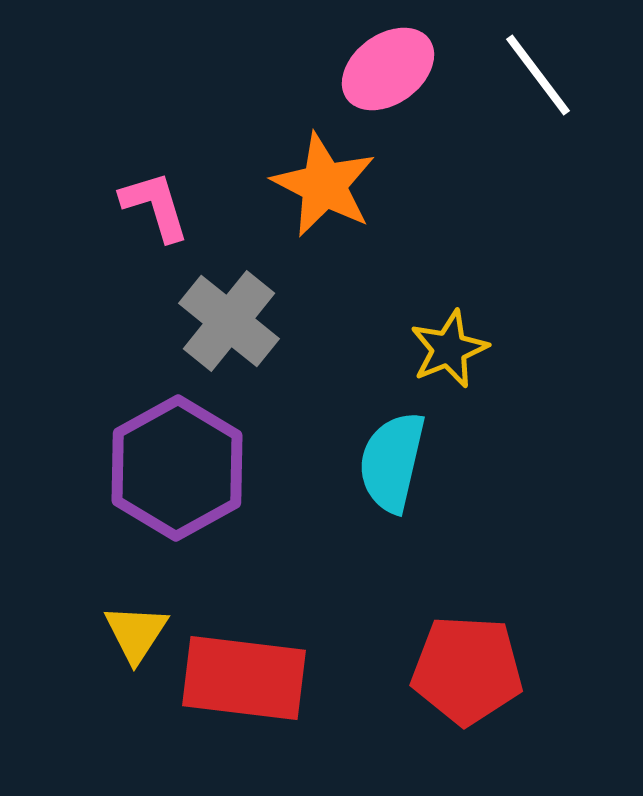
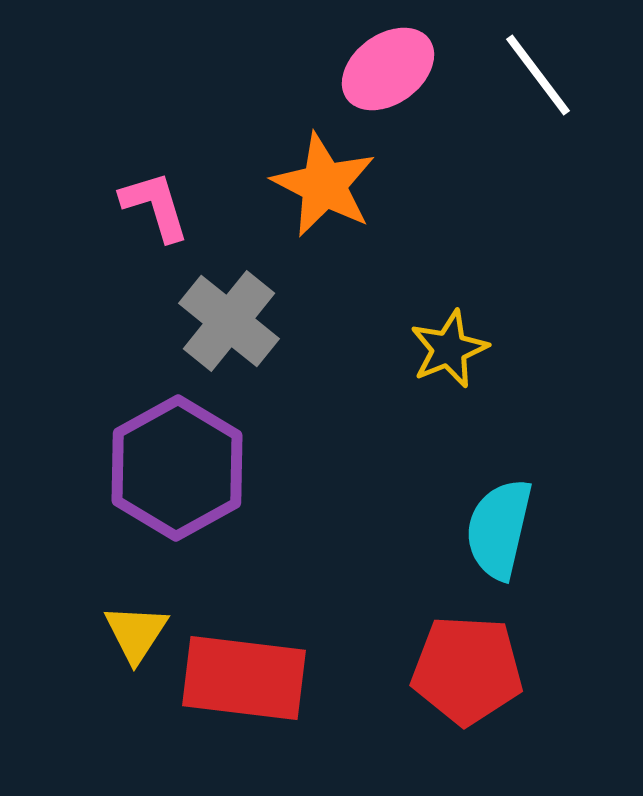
cyan semicircle: moved 107 px right, 67 px down
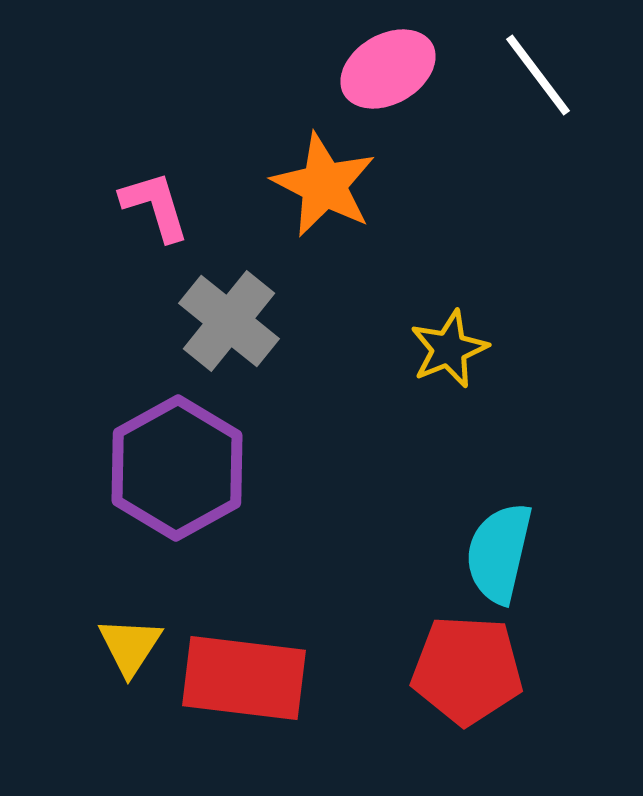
pink ellipse: rotated 6 degrees clockwise
cyan semicircle: moved 24 px down
yellow triangle: moved 6 px left, 13 px down
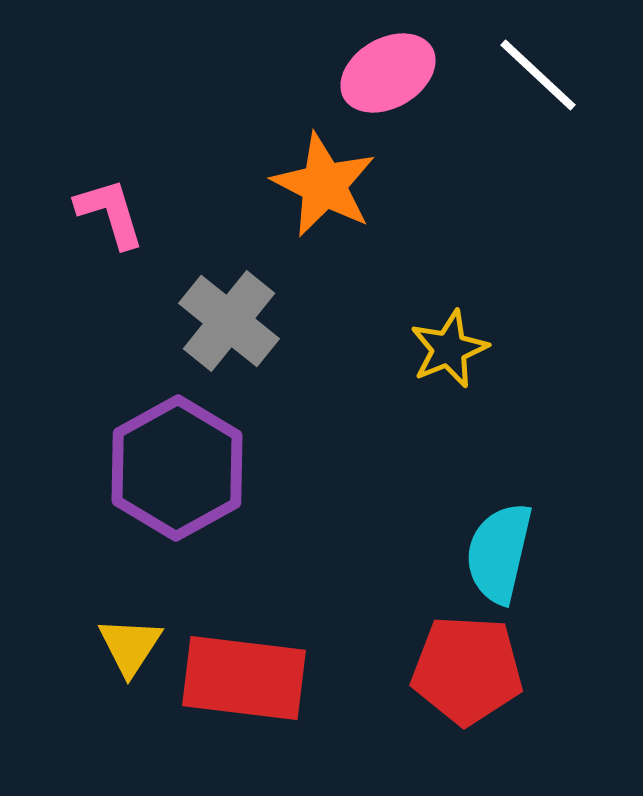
pink ellipse: moved 4 px down
white line: rotated 10 degrees counterclockwise
pink L-shape: moved 45 px left, 7 px down
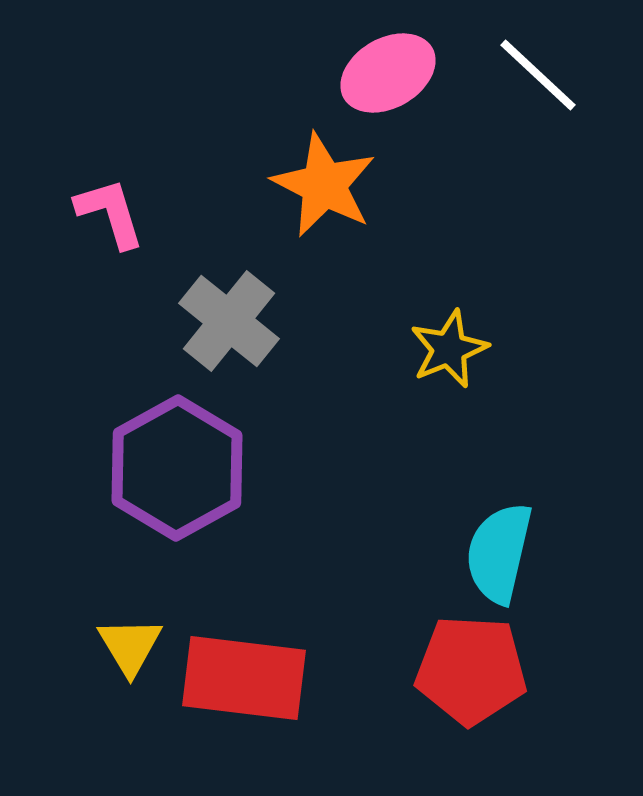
yellow triangle: rotated 4 degrees counterclockwise
red pentagon: moved 4 px right
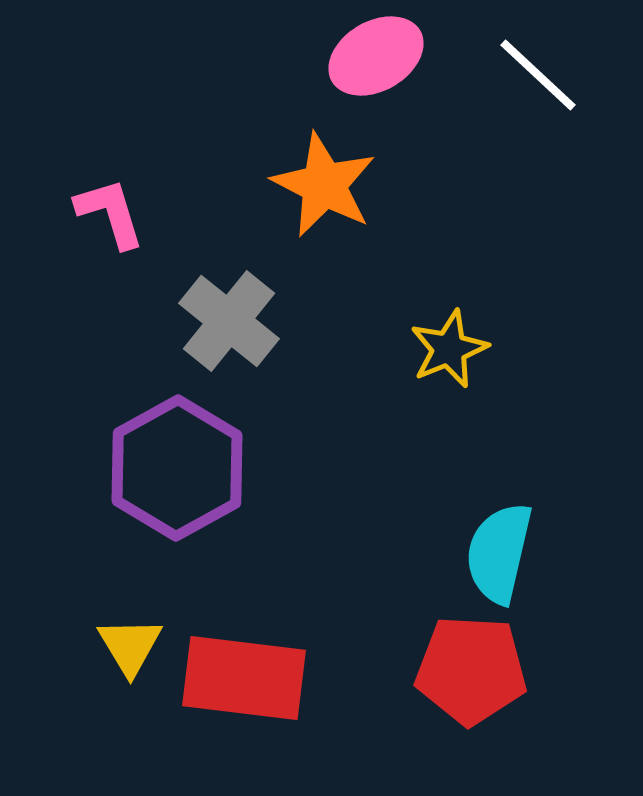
pink ellipse: moved 12 px left, 17 px up
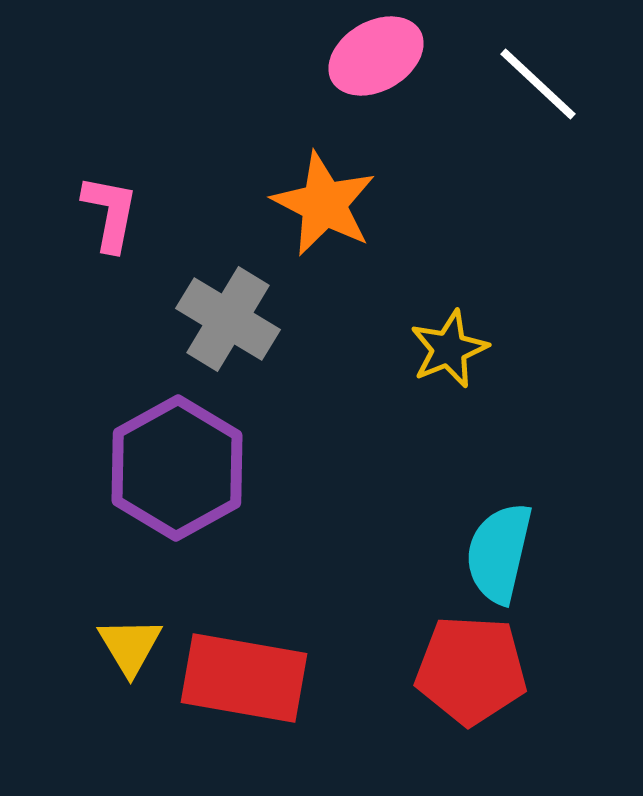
white line: moved 9 px down
orange star: moved 19 px down
pink L-shape: rotated 28 degrees clockwise
gray cross: moved 1 px left, 2 px up; rotated 8 degrees counterclockwise
red rectangle: rotated 3 degrees clockwise
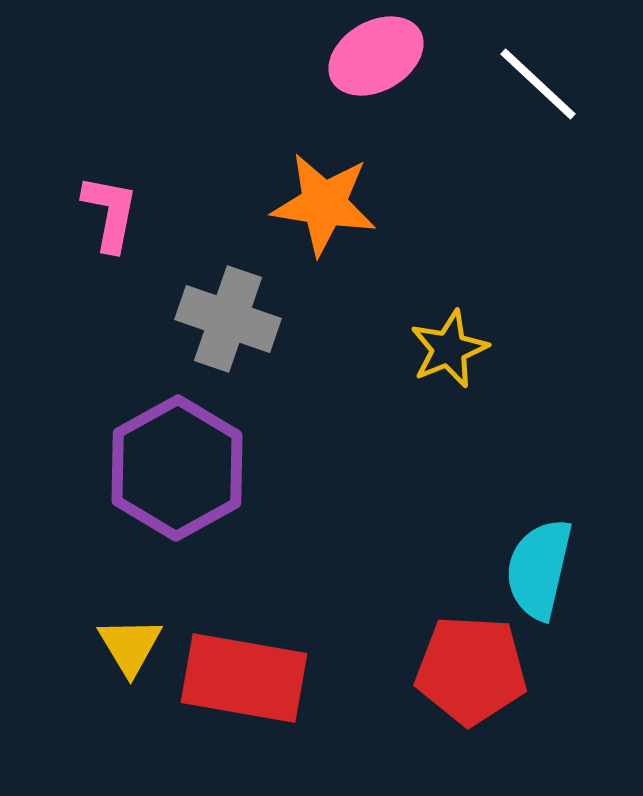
orange star: rotated 18 degrees counterclockwise
gray cross: rotated 12 degrees counterclockwise
cyan semicircle: moved 40 px right, 16 px down
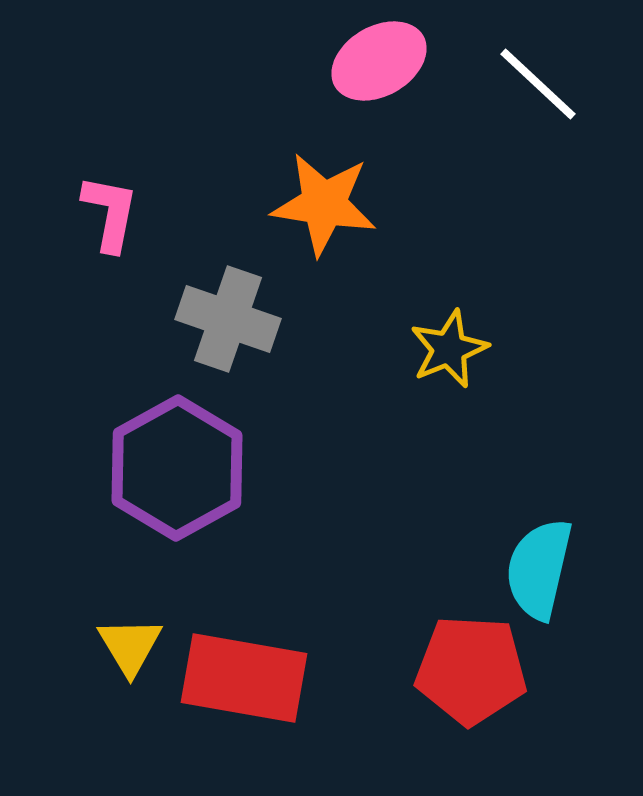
pink ellipse: moved 3 px right, 5 px down
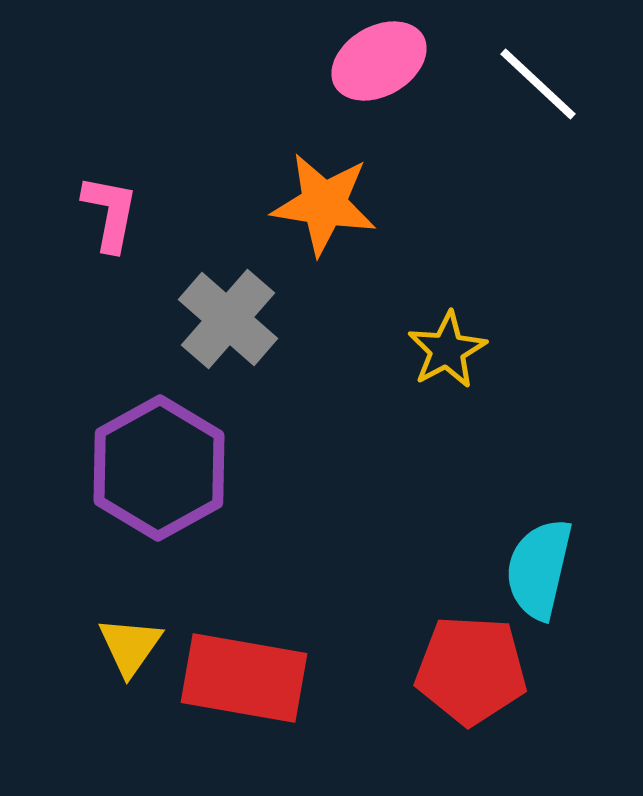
gray cross: rotated 22 degrees clockwise
yellow star: moved 2 px left, 1 px down; rotated 6 degrees counterclockwise
purple hexagon: moved 18 px left
yellow triangle: rotated 6 degrees clockwise
